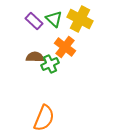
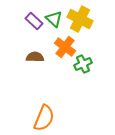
green cross: moved 33 px right
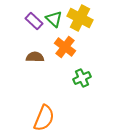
yellow cross: moved 1 px up
green cross: moved 1 px left, 14 px down
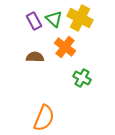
purple rectangle: rotated 18 degrees clockwise
green cross: rotated 36 degrees counterclockwise
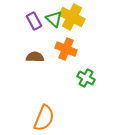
yellow cross: moved 8 px left, 1 px up
orange cross: moved 1 px right, 2 px down; rotated 15 degrees counterclockwise
green cross: moved 4 px right
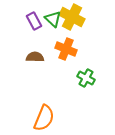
green triangle: moved 1 px left
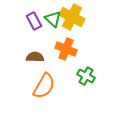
green cross: moved 2 px up
orange semicircle: moved 32 px up; rotated 8 degrees clockwise
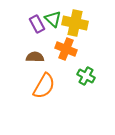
yellow cross: moved 3 px right, 6 px down; rotated 15 degrees counterclockwise
purple rectangle: moved 3 px right, 3 px down
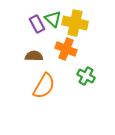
brown semicircle: moved 1 px left, 1 px up
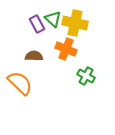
orange semicircle: moved 24 px left, 3 px up; rotated 76 degrees counterclockwise
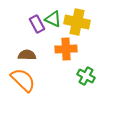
green triangle: rotated 18 degrees counterclockwise
yellow cross: moved 2 px right, 1 px up
orange cross: rotated 25 degrees counterclockwise
brown semicircle: moved 7 px left, 1 px up
orange semicircle: moved 3 px right, 3 px up
